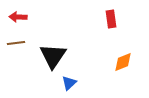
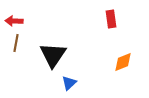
red arrow: moved 4 px left, 4 px down
brown line: rotated 72 degrees counterclockwise
black triangle: moved 1 px up
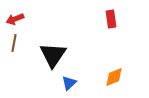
red arrow: moved 1 px right, 2 px up; rotated 24 degrees counterclockwise
brown line: moved 2 px left
orange diamond: moved 9 px left, 15 px down
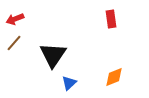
brown line: rotated 30 degrees clockwise
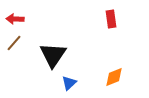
red arrow: rotated 24 degrees clockwise
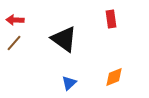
red arrow: moved 1 px down
black triangle: moved 11 px right, 16 px up; rotated 28 degrees counterclockwise
